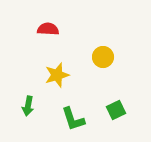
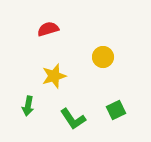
red semicircle: rotated 20 degrees counterclockwise
yellow star: moved 3 px left, 1 px down
green L-shape: rotated 16 degrees counterclockwise
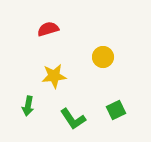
yellow star: rotated 10 degrees clockwise
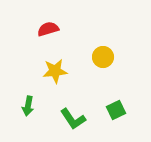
yellow star: moved 1 px right, 5 px up
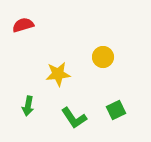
red semicircle: moved 25 px left, 4 px up
yellow star: moved 3 px right, 3 px down
green L-shape: moved 1 px right, 1 px up
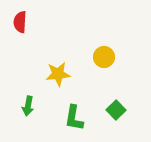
red semicircle: moved 3 px left, 3 px up; rotated 70 degrees counterclockwise
yellow circle: moved 1 px right
green square: rotated 18 degrees counterclockwise
green L-shape: rotated 44 degrees clockwise
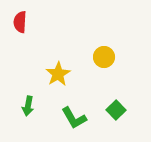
yellow star: rotated 25 degrees counterclockwise
green L-shape: rotated 40 degrees counterclockwise
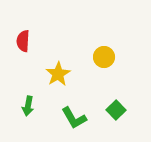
red semicircle: moved 3 px right, 19 px down
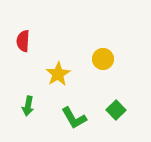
yellow circle: moved 1 px left, 2 px down
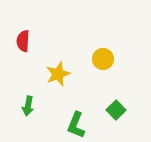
yellow star: rotated 10 degrees clockwise
green L-shape: moved 2 px right, 7 px down; rotated 52 degrees clockwise
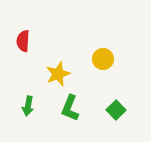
green L-shape: moved 6 px left, 17 px up
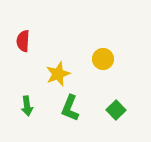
green arrow: moved 1 px left; rotated 18 degrees counterclockwise
